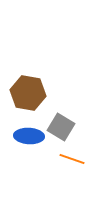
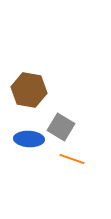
brown hexagon: moved 1 px right, 3 px up
blue ellipse: moved 3 px down
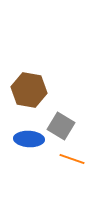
gray square: moved 1 px up
